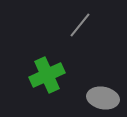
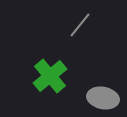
green cross: moved 3 px right, 1 px down; rotated 16 degrees counterclockwise
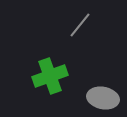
green cross: rotated 20 degrees clockwise
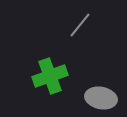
gray ellipse: moved 2 px left
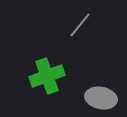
green cross: moved 3 px left
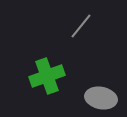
gray line: moved 1 px right, 1 px down
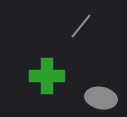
green cross: rotated 20 degrees clockwise
